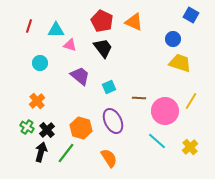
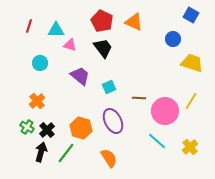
yellow trapezoid: moved 12 px right
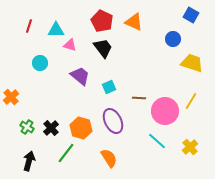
orange cross: moved 26 px left, 4 px up
black cross: moved 4 px right, 2 px up
black arrow: moved 12 px left, 9 px down
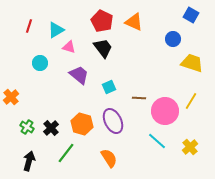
cyan triangle: rotated 30 degrees counterclockwise
pink triangle: moved 1 px left, 2 px down
purple trapezoid: moved 1 px left, 1 px up
orange hexagon: moved 1 px right, 4 px up
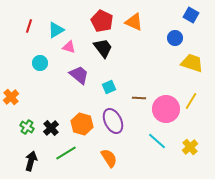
blue circle: moved 2 px right, 1 px up
pink circle: moved 1 px right, 2 px up
green line: rotated 20 degrees clockwise
black arrow: moved 2 px right
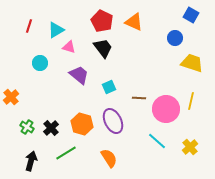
yellow line: rotated 18 degrees counterclockwise
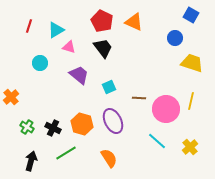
black cross: moved 2 px right; rotated 21 degrees counterclockwise
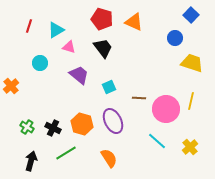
blue square: rotated 14 degrees clockwise
red pentagon: moved 2 px up; rotated 10 degrees counterclockwise
orange cross: moved 11 px up
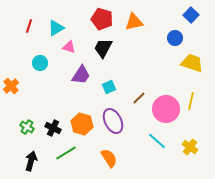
orange triangle: rotated 36 degrees counterclockwise
cyan triangle: moved 2 px up
black trapezoid: rotated 115 degrees counterclockwise
purple trapezoid: moved 2 px right; rotated 85 degrees clockwise
brown line: rotated 48 degrees counterclockwise
yellow cross: rotated 14 degrees counterclockwise
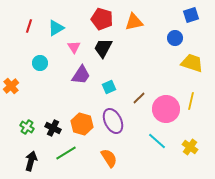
blue square: rotated 28 degrees clockwise
pink triangle: moved 5 px right; rotated 40 degrees clockwise
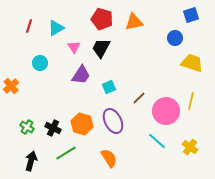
black trapezoid: moved 2 px left
pink circle: moved 2 px down
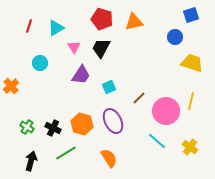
blue circle: moved 1 px up
